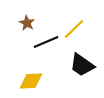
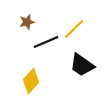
brown star: moved 1 px up; rotated 28 degrees clockwise
yellow diamond: rotated 45 degrees counterclockwise
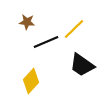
brown star: rotated 21 degrees clockwise
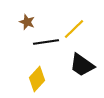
brown star: rotated 14 degrees clockwise
black line: rotated 15 degrees clockwise
yellow diamond: moved 6 px right, 2 px up
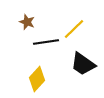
black trapezoid: moved 1 px right, 1 px up
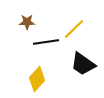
brown star: rotated 21 degrees counterclockwise
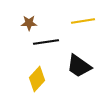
brown star: moved 2 px right, 1 px down
yellow line: moved 9 px right, 8 px up; rotated 35 degrees clockwise
black trapezoid: moved 4 px left, 2 px down
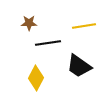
yellow line: moved 1 px right, 5 px down
black line: moved 2 px right, 1 px down
yellow diamond: moved 1 px left, 1 px up; rotated 15 degrees counterclockwise
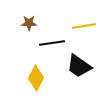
black line: moved 4 px right
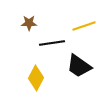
yellow line: rotated 10 degrees counterclockwise
